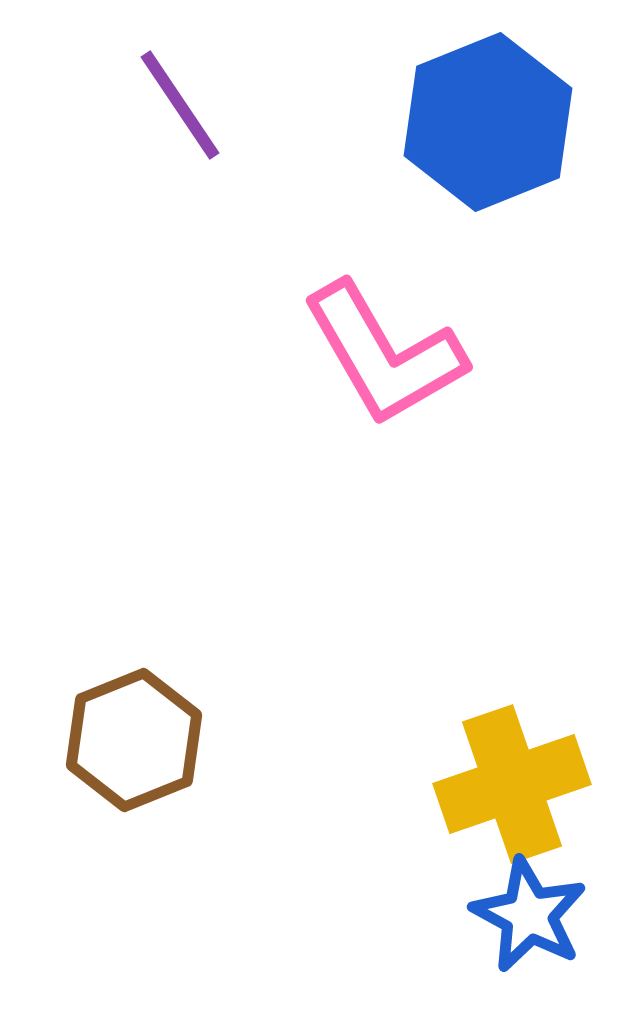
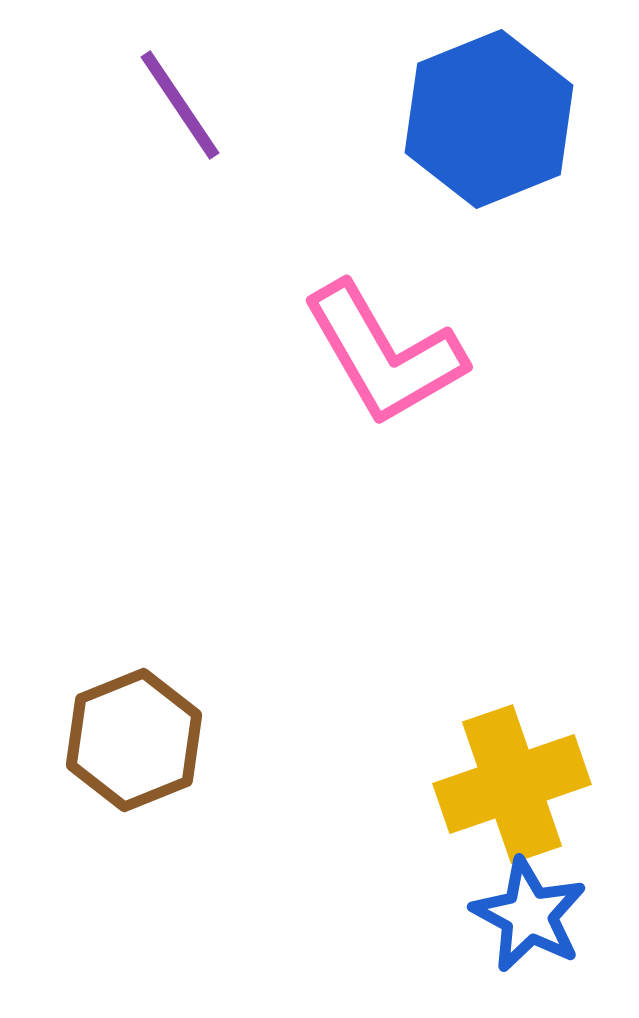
blue hexagon: moved 1 px right, 3 px up
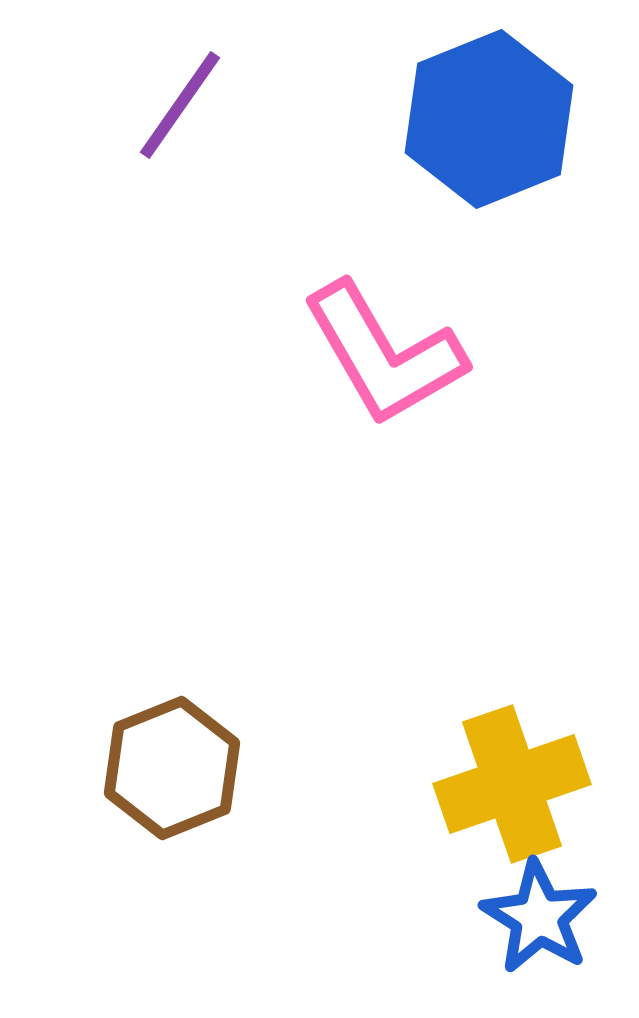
purple line: rotated 69 degrees clockwise
brown hexagon: moved 38 px right, 28 px down
blue star: moved 10 px right, 2 px down; rotated 4 degrees clockwise
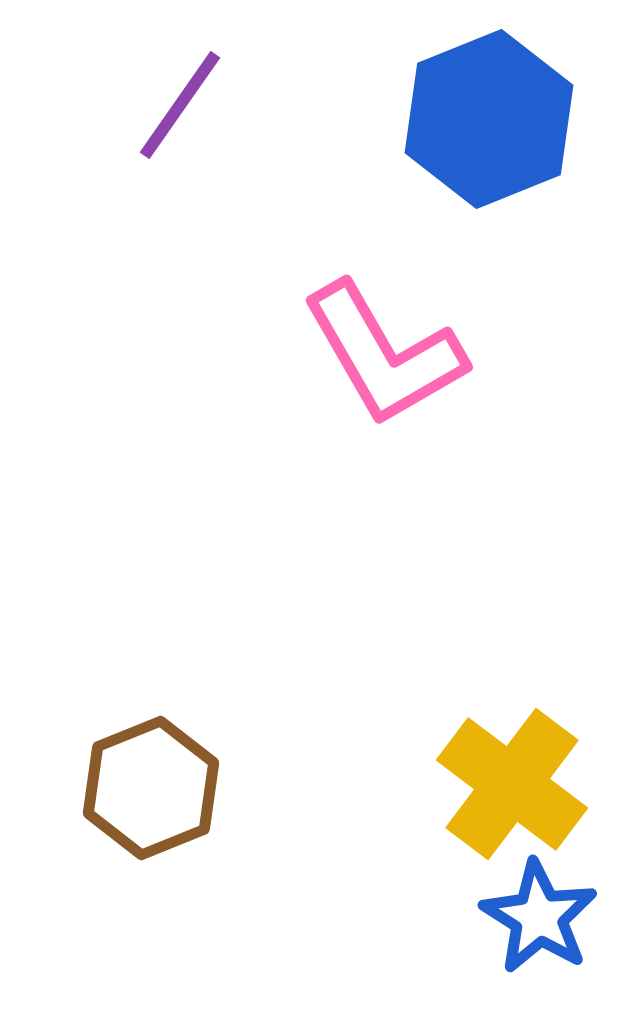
brown hexagon: moved 21 px left, 20 px down
yellow cross: rotated 34 degrees counterclockwise
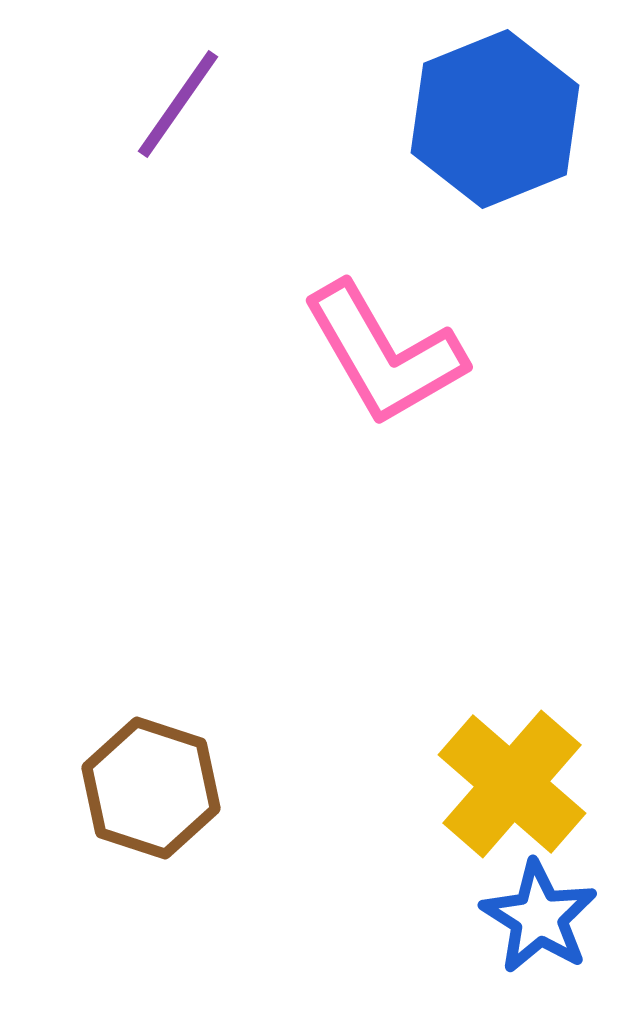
purple line: moved 2 px left, 1 px up
blue hexagon: moved 6 px right
yellow cross: rotated 4 degrees clockwise
brown hexagon: rotated 20 degrees counterclockwise
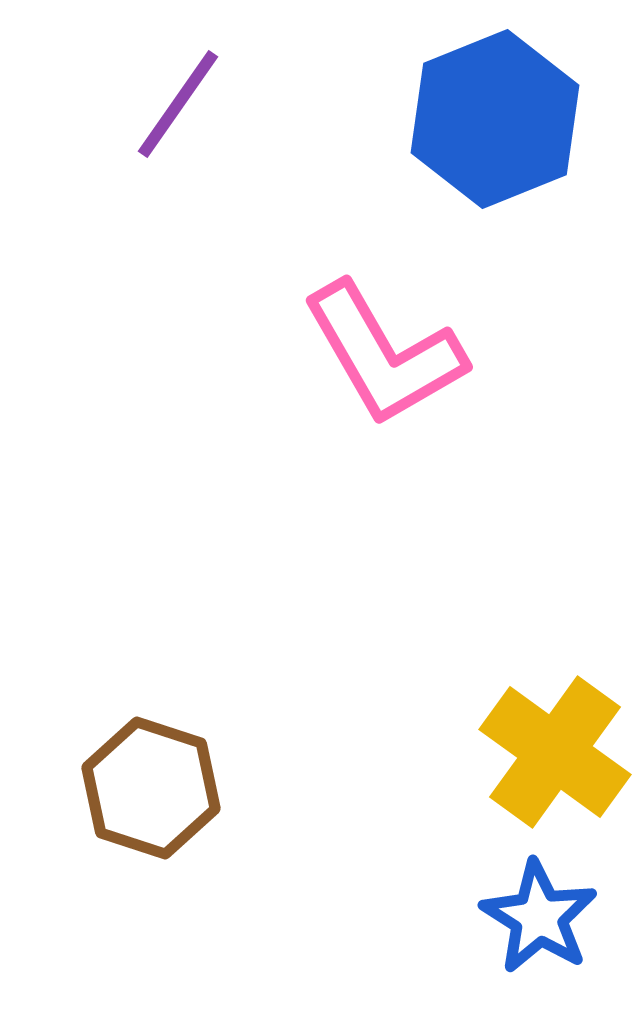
yellow cross: moved 43 px right, 32 px up; rotated 5 degrees counterclockwise
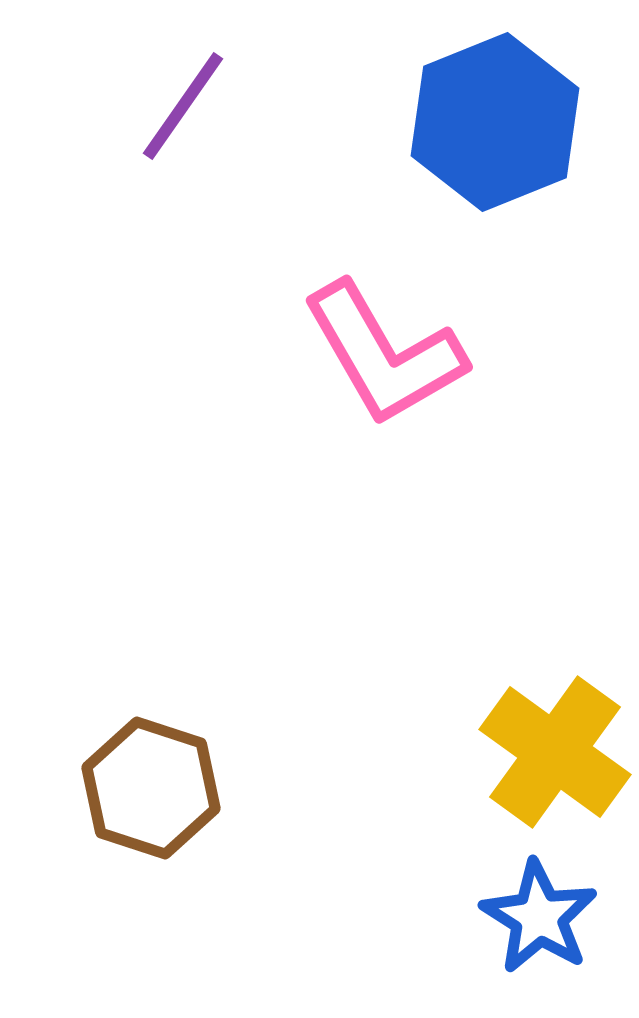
purple line: moved 5 px right, 2 px down
blue hexagon: moved 3 px down
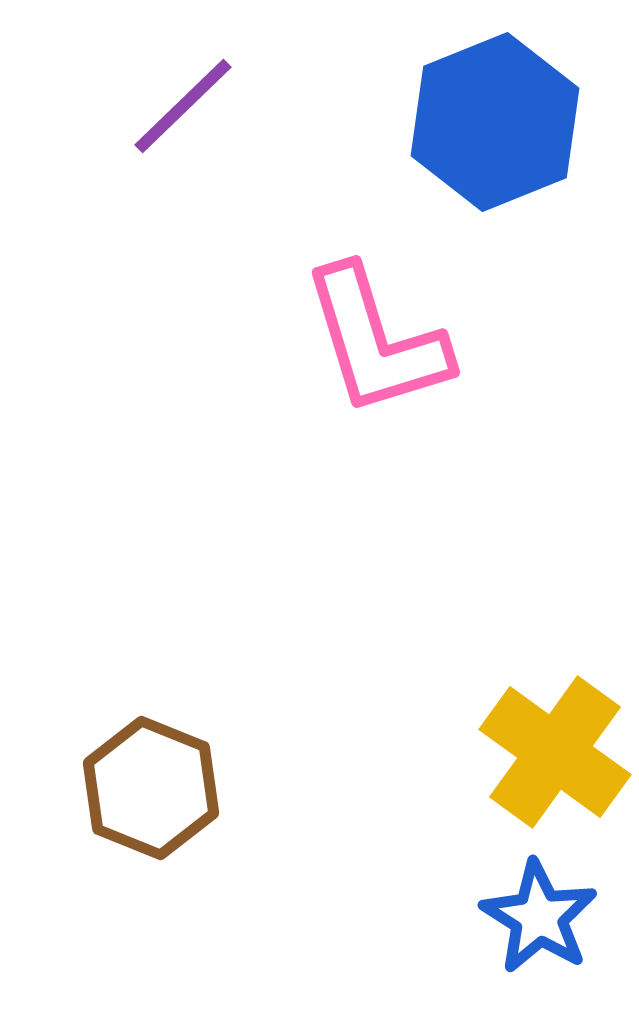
purple line: rotated 11 degrees clockwise
pink L-shape: moved 8 px left, 13 px up; rotated 13 degrees clockwise
brown hexagon: rotated 4 degrees clockwise
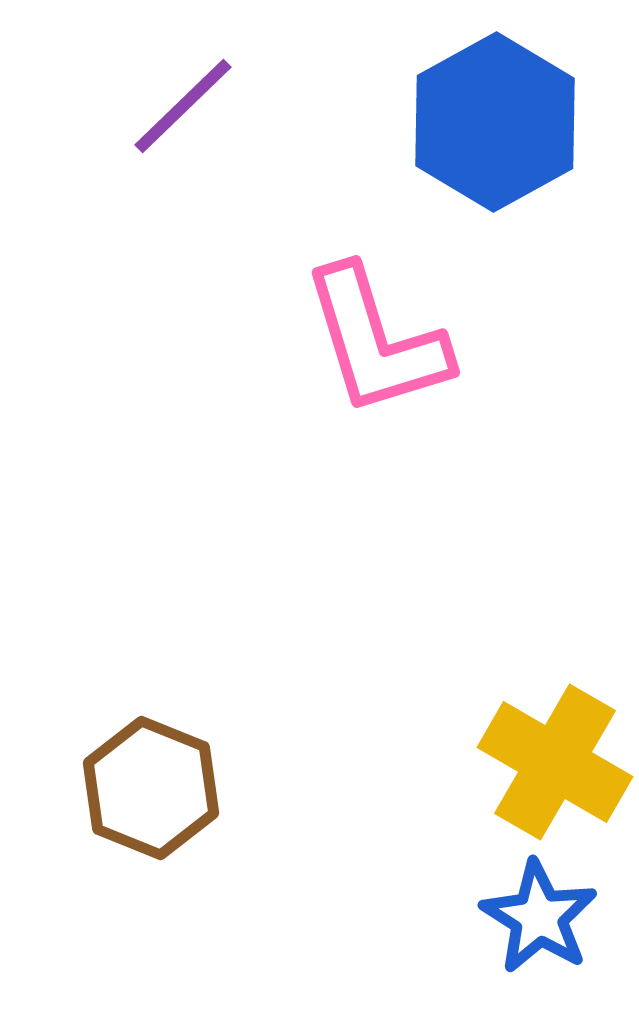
blue hexagon: rotated 7 degrees counterclockwise
yellow cross: moved 10 px down; rotated 6 degrees counterclockwise
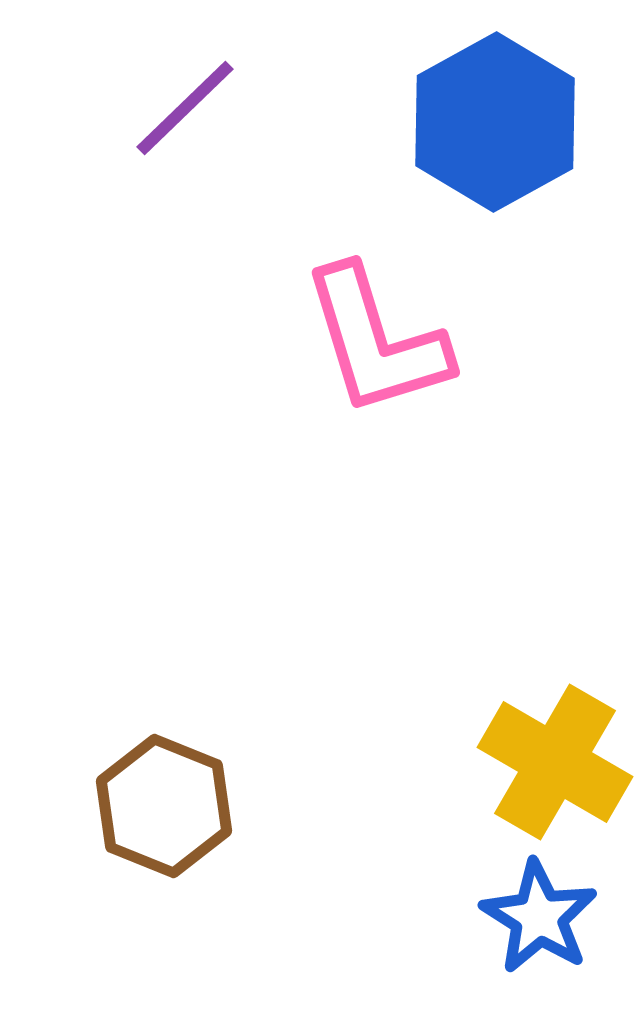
purple line: moved 2 px right, 2 px down
brown hexagon: moved 13 px right, 18 px down
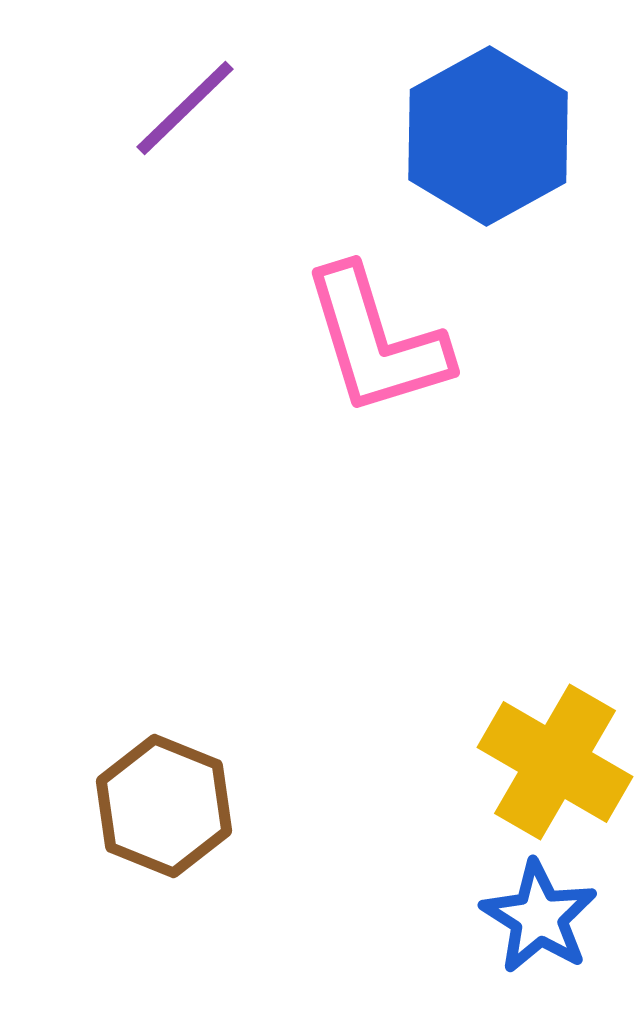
blue hexagon: moved 7 px left, 14 px down
